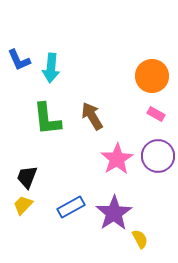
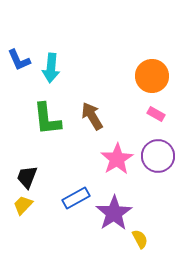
blue rectangle: moved 5 px right, 9 px up
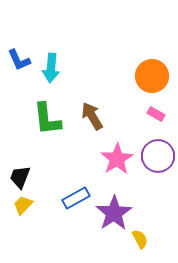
black trapezoid: moved 7 px left
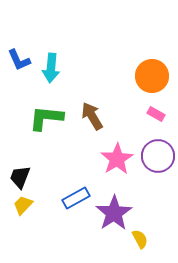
green L-shape: moved 1 px left, 1 px up; rotated 102 degrees clockwise
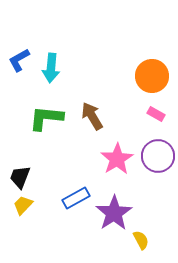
blue L-shape: rotated 85 degrees clockwise
yellow semicircle: moved 1 px right, 1 px down
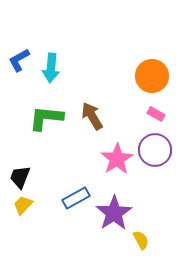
purple circle: moved 3 px left, 6 px up
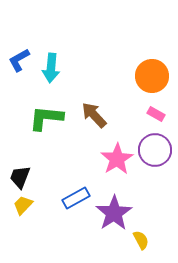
brown arrow: moved 2 px right, 1 px up; rotated 12 degrees counterclockwise
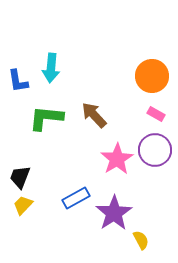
blue L-shape: moved 1 px left, 21 px down; rotated 70 degrees counterclockwise
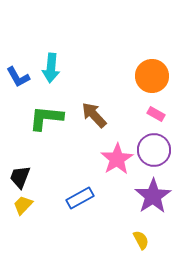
blue L-shape: moved 4 px up; rotated 20 degrees counterclockwise
purple circle: moved 1 px left
blue rectangle: moved 4 px right
purple star: moved 39 px right, 17 px up
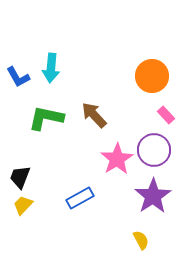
pink rectangle: moved 10 px right, 1 px down; rotated 18 degrees clockwise
green L-shape: rotated 6 degrees clockwise
